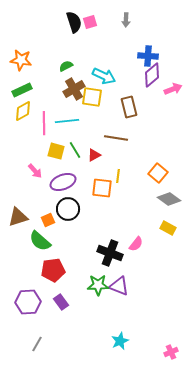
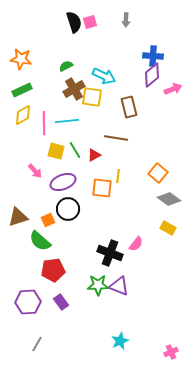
blue cross at (148, 56): moved 5 px right
orange star at (21, 60): moved 1 px up
yellow diamond at (23, 111): moved 4 px down
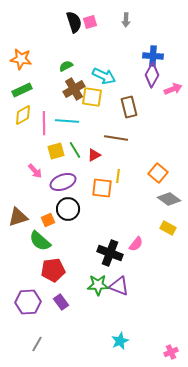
purple diamond at (152, 75): rotated 20 degrees counterclockwise
cyan line at (67, 121): rotated 10 degrees clockwise
yellow square at (56, 151): rotated 30 degrees counterclockwise
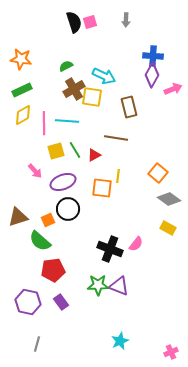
black cross at (110, 253): moved 4 px up
purple hexagon at (28, 302): rotated 15 degrees clockwise
gray line at (37, 344): rotated 14 degrees counterclockwise
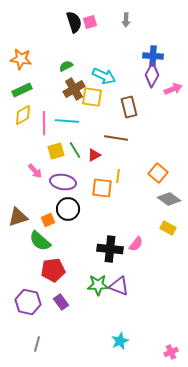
purple ellipse at (63, 182): rotated 30 degrees clockwise
black cross at (110, 249): rotated 15 degrees counterclockwise
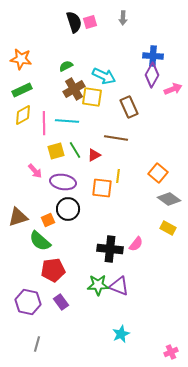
gray arrow at (126, 20): moved 3 px left, 2 px up
brown rectangle at (129, 107): rotated 10 degrees counterclockwise
cyan star at (120, 341): moved 1 px right, 7 px up
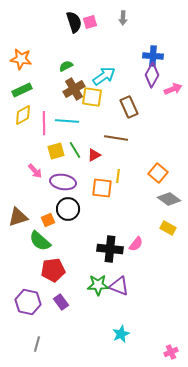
cyan arrow at (104, 76): rotated 60 degrees counterclockwise
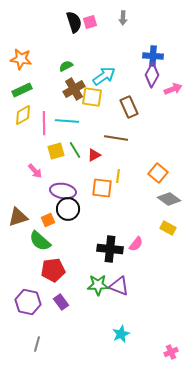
purple ellipse at (63, 182): moved 9 px down
